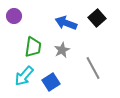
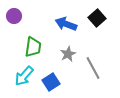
blue arrow: moved 1 px down
gray star: moved 6 px right, 4 px down
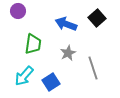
purple circle: moved 4 px right, 5 px up
green trapezoid: moved 3 px up
gray star: moved 1 px up
gray line: rotated 10 degrees clockwise
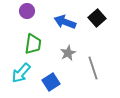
purple circle: moved 9 px right
blue arrow: moved 1 px left, 2 px up
cyan arrow: moved 3 px left, 3 px up
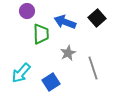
green trapezoid: moved 8 px right, 10 px up; rotated 10 degrees counterclockwise
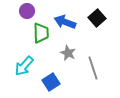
green trapezoid: moved 1 px up
gray star: rotated 21 degrees counterclockwise
cyan arrow: moved 3 px right, 7 px up
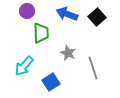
black square: moved 1 px up
blue arrow: moved 2 px right, 8 px up
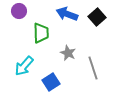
purple circle: moved 8 px left
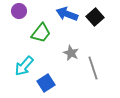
black square: moved 2 px left
green trapezoid: rotated 40 degrees clockwise
gray star: moved 3 px right
blue square: moved 5 px left, 1 px down
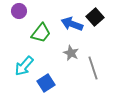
blue arrow: moved 5 px right, 10 px down
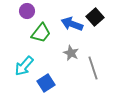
purple circle: moved 8 px right
